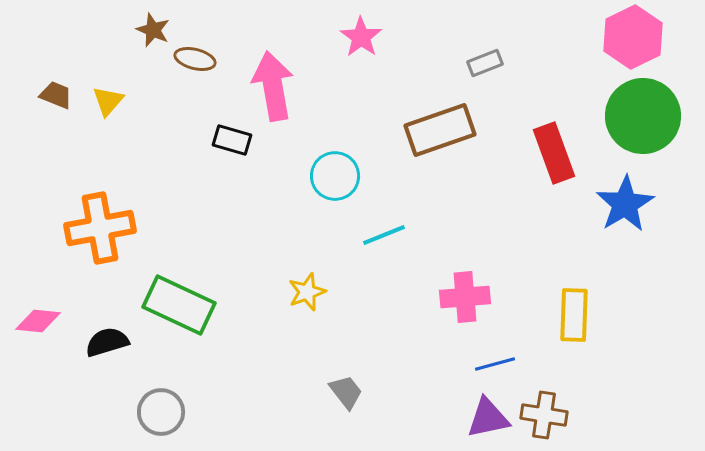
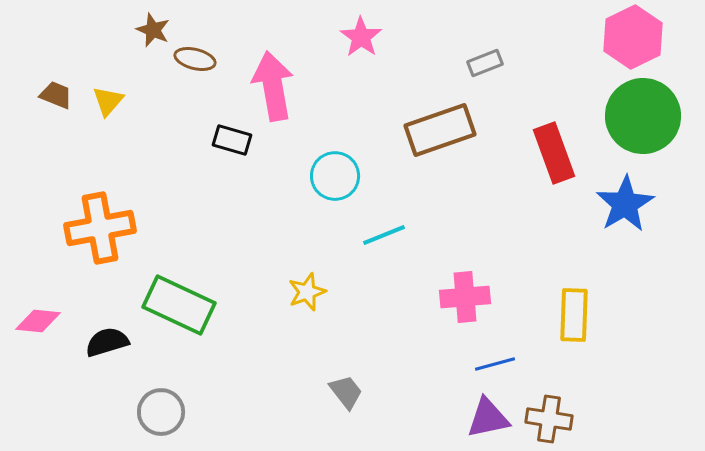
brown cross: moved 5 px right, 4 px down
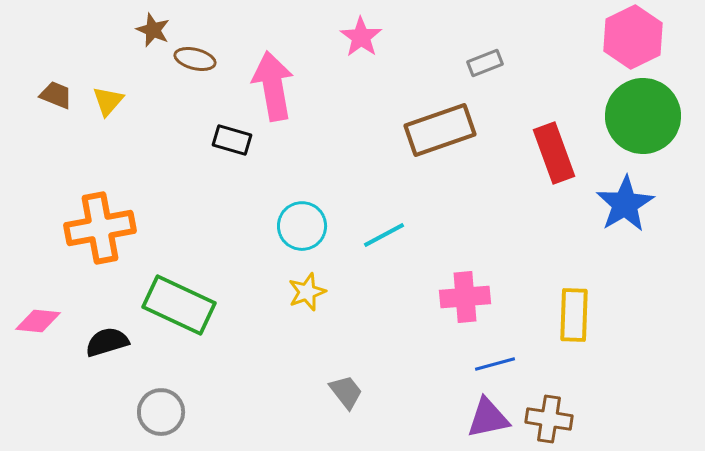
cyan circle: moved 33 px left, 50 px down
cyan line: rotated 6 degrees counterclockwise
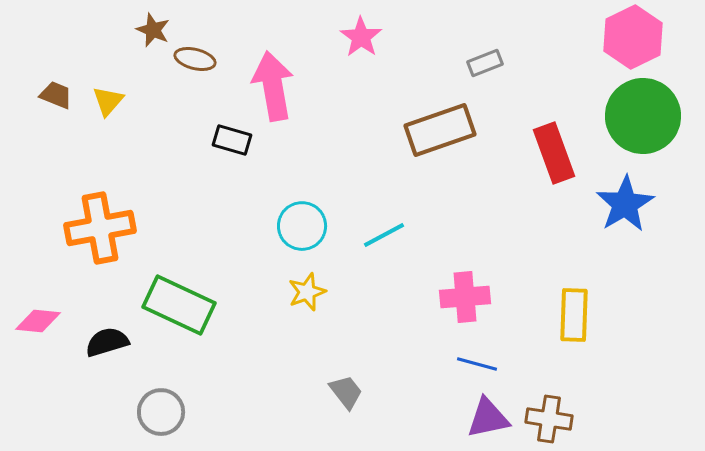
blue line: moved 18 px left; rotated 30 degrees clockwise
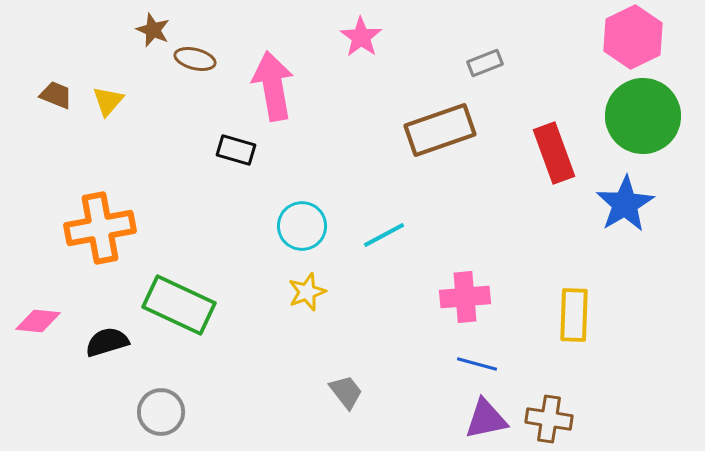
black rectangle: moved 4 px right, 10 px down
purple triangle: moved 2 px left, 1 px down
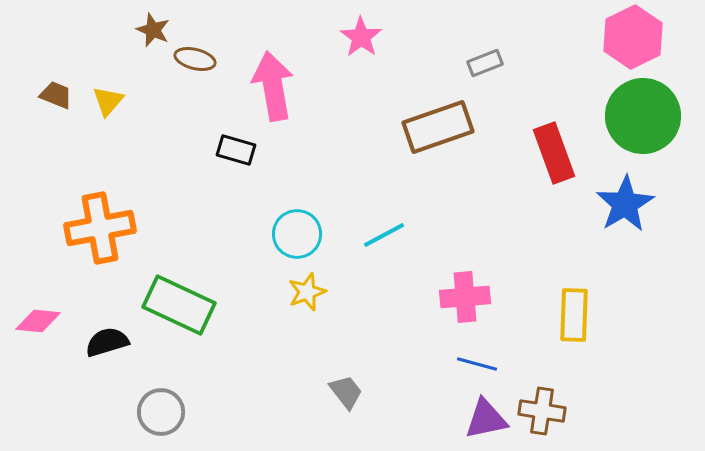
brown rectangle: moved 2 px left, 3 px up
cyan circle: moved 5 px left, 8 px down
brown cross: moved 7 px left, 8 px up
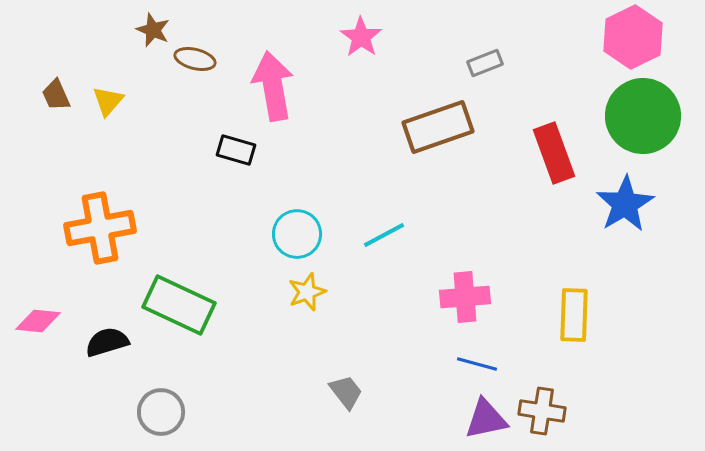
brown trapezoid: rotated 136 degrees counterclockwise
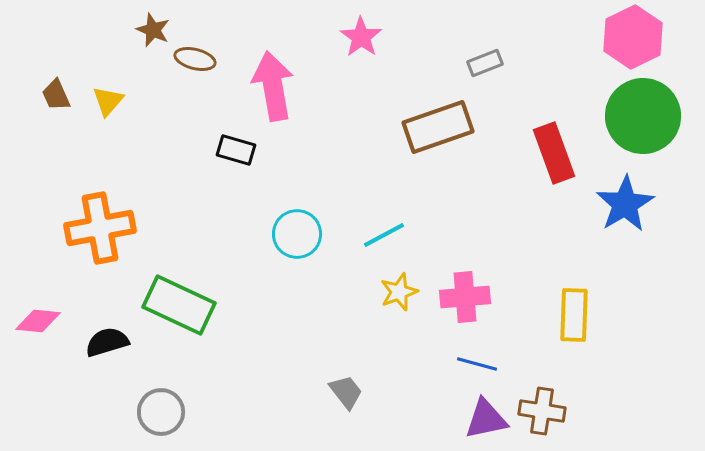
yellow star: moved 92 px right
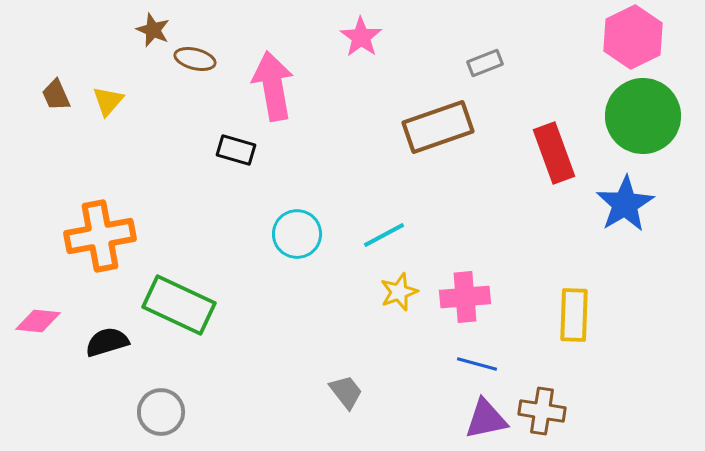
orange cross: moved 8 px down
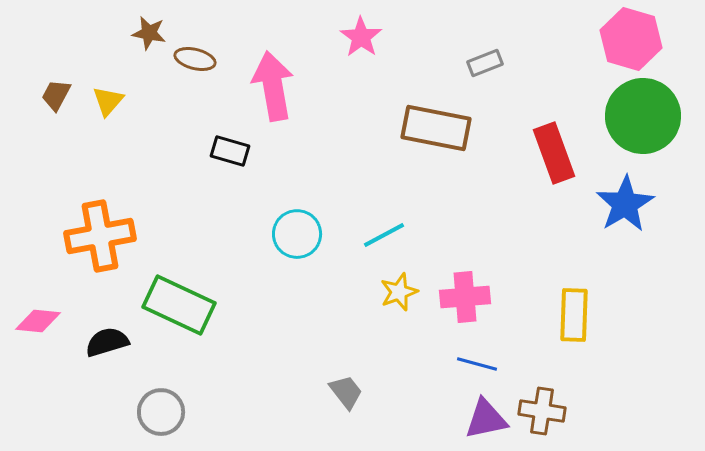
brown star: moved 4 px left, 3 px down; rotated 12 degrees counterclockwise
pink hexagon: moved 2 px left, 2 px down; rotated 18 degrees counterclockwise
brown trapezoid: rotated 52 degrees clockwise
brown rectangle: moved 2 px left, 1 px down; rotated 30 degrees clockwise
black rectangle: moved 6 px left, 1 px down
